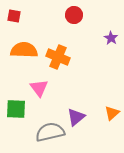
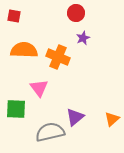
red circle: moved 2 px right, 2 px up
purple star: moved 28 px left; rotated 16 degrees clockwise
orange triangle: moved 6 px down
purple triangle: moved 1 px left
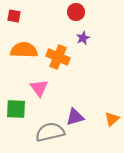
red circle: moved 1 px up
purple triangle: rotated 24 degrees clockwise
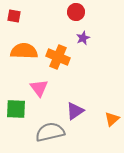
orange semicircle: moved 1 px down
purple triangle: moved 6 px up; rotated 18 degrees counterclockwise
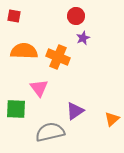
red circle: moved 4 px down
